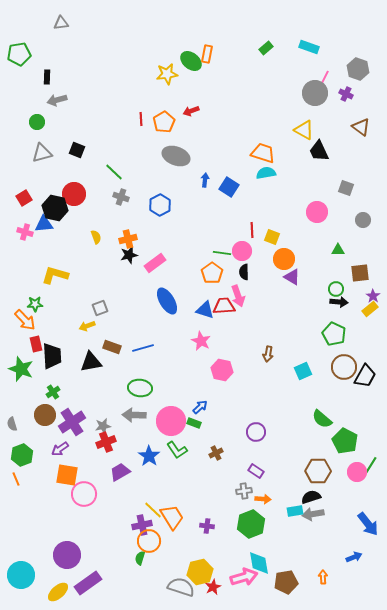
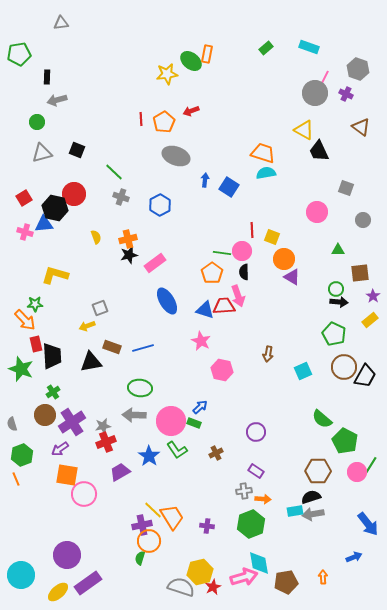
yellow rectangle at (370, 309): moved 11 px down
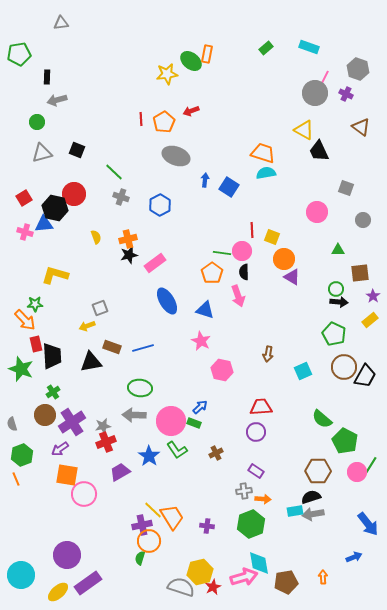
red trapezoid at (224, 306): moved 37 px right, 101 px down
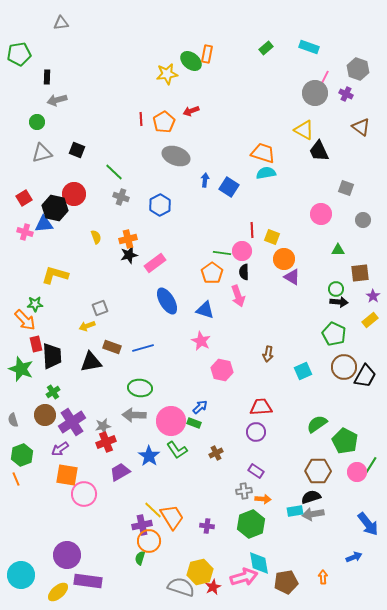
pink circle at (317, 212): moved 4 px right, 2 px down
green semicircle at (322, 419): moved 5 px left, 5 px down; rotated 105 degrees clockwise
gray semicircle at (12, 424): moved 1 px right, 4 px up
purple rectangle at (88, 583): moved 2 px up; rotated 44 degrees clockwise
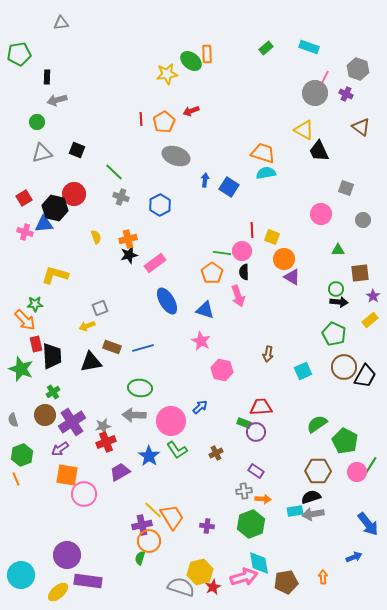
orange rectangle at (207, 54): rotated 12 degrees counterclockwise
green rectangle at (194, 423): moved 50 px right
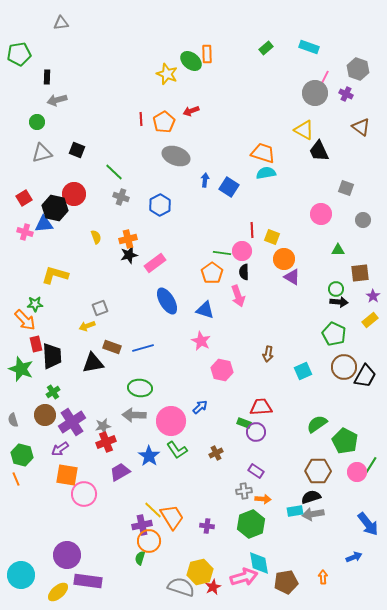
yellow star at (167, 74): rotated 30 degrees clockwise
black triangle at (91, 362): moved 2 px right, 1 px down
green hexagon at (22, 455): rotated 25 degrees counterclockwise
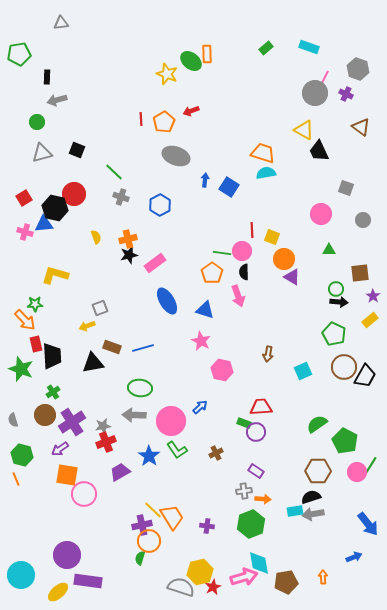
green triangle at (338, 250): moved 9 px left
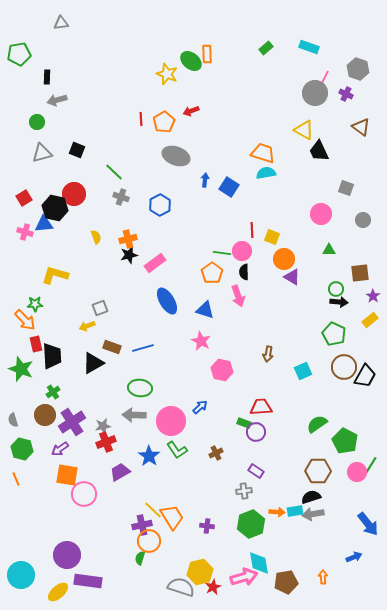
black triangle at (93, 363): rotated 20 degrees counterclockwise
green hexagon at (22, 455): moved 6 px up
orange arrow at (263, 499): moved 14 px right, 13 px down
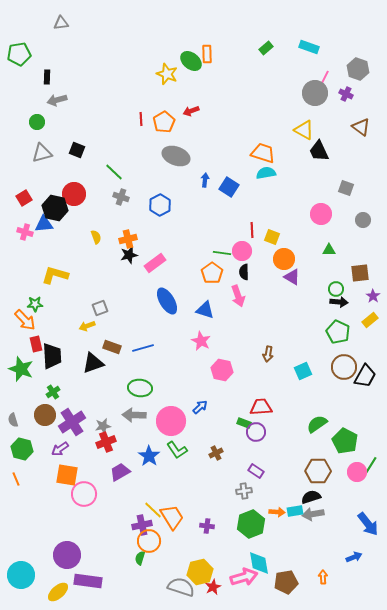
green pentagon at (334, 334): moved 4 px right, 2 px up
black triangle at (93, 363): rotated 10 degrees clockwise
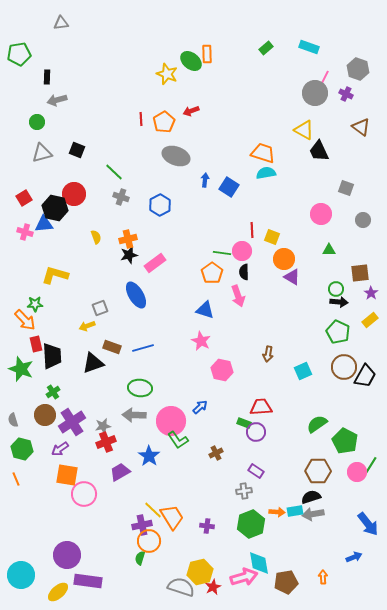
purple star at (373, 296): moved 2 px left, 3 px up
blue ellipse at (167, 301): moved 31 px left, 6 px up
green L-shape at (177, 450): moved 1 px right, 10 px up
